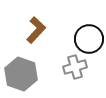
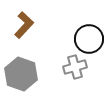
brown L-shape: moved 12 px left, 5 px up
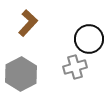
brown L-shape: moved 4 px right, 2 px up
gray hexagon: rotated 12 degrees clockwise
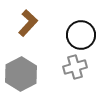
black circle: moved 8 px left, 4 px up
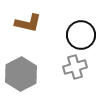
brown L-shape: rotated 60 degrees clockwise
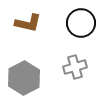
black circle: moved 12 px up
gray hexagon: moved 3 px right, 4 px down
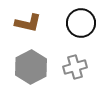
gray hexagon: moved 7 px right, 11 px up
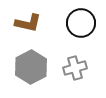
gray cross: moved 1 px down
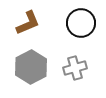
brown L-shape: rotated 36 degrees counterclockwise
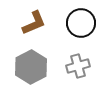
brown L-shape: moved 6 px right
gray cross: moved 3 px right, 2 px up
